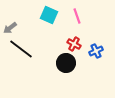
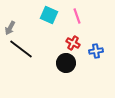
gray arrow: rotated 24 degrees counterclockwise
red cross: moved 1 px left, 1 px up
blue cross: rotated 16 degrees clockwise
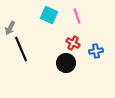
black line: rotated 30 degrees clockwise
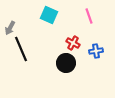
pink line: moved 12 px right
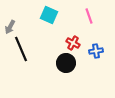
gray arrow: moved 1 px up
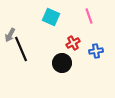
cyan square: moved 2 px right, 2 px down
gray arrow: moved 8 px down
red cross: rotated 32 degrees clockwise
black circle: moved 4 px left
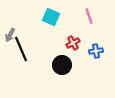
black circle: moved 2 px down
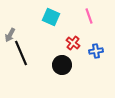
red cross: rotated 24 degrees counterclockwise
black line: moved 4 px down
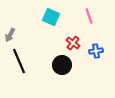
black line: moved 2 px left, 8 px down
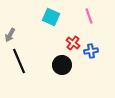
blue cross: moved 5 px left
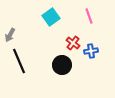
cyan square: rotated 30 degrees clockwise
